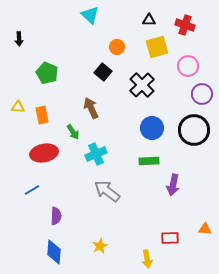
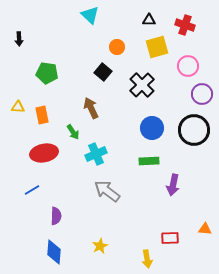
green pentagon: rotated 15 degrees counterclockwise
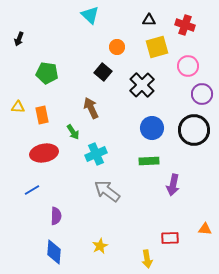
black arrow: rotated 24 degrees clockwise
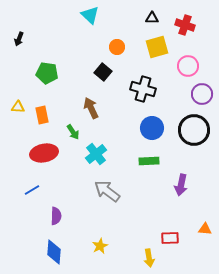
black triangle: moved 3 px right, 2 px up
black cross: moved 1 px right, 4 px down; rotated 30 degrees counterclockwise
cyan cross: rotated 15 degrees counterclockwise
purple arrow: moved 8 px right
yellow arrow: moved 2 px right, 1 px up
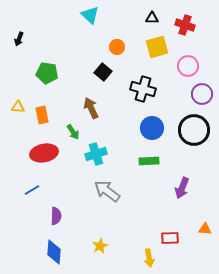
cyan cross: rotated 20 degrees clockwise
purple arrow: moved 1 px right, 3 px down; rotated 10 degrees clockwise
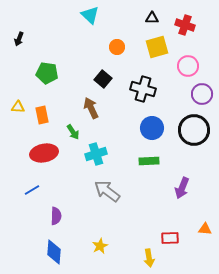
black square: moved 7 px down
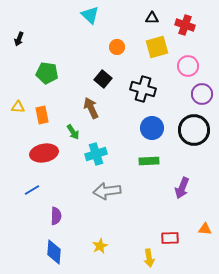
gray arrow: rotated 44 degrees counterclockwise
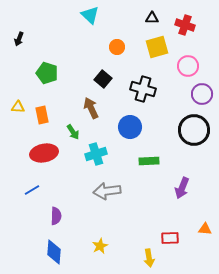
green pentagon: rotated 10 degrees clockwise
blue circle: moved 22 px left, 1 px up
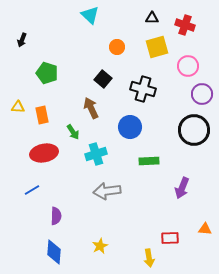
black arrow: moved 3 px right, 1 px down
